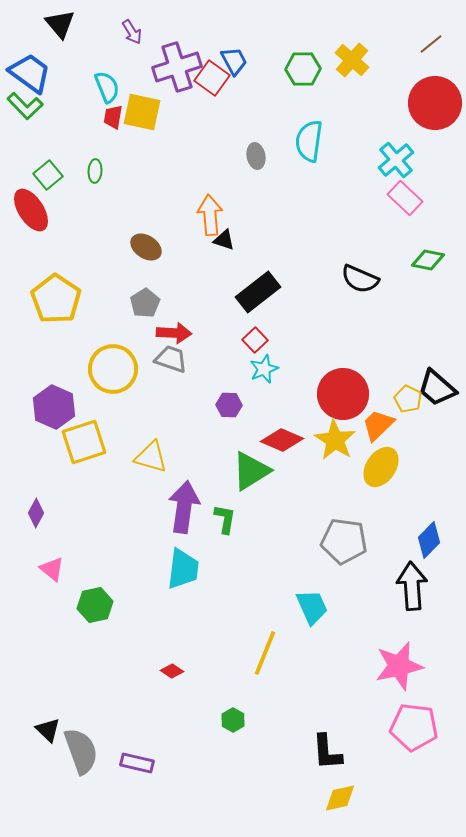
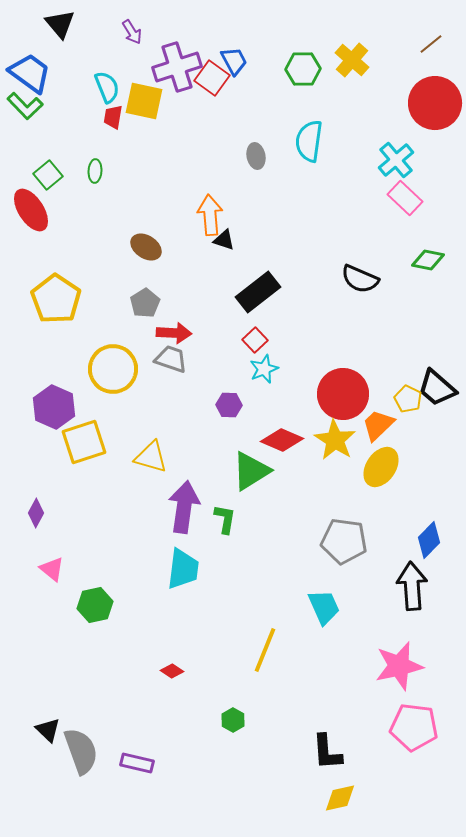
yellow square at (142, 112): moved 2 px right, 11 px up
cyan trapezoid at (312, 607): moved 12 px right
yellow line at (265, 653): moved 3 px up
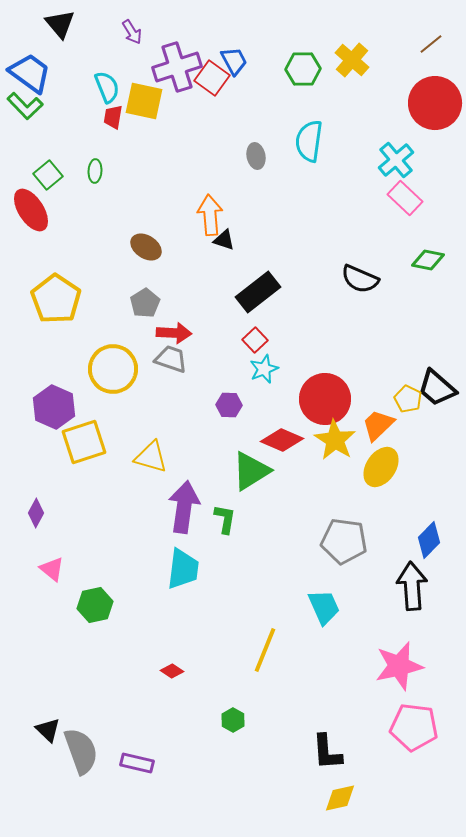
red circle at (343, 394): moved 18 px left, 5 px down
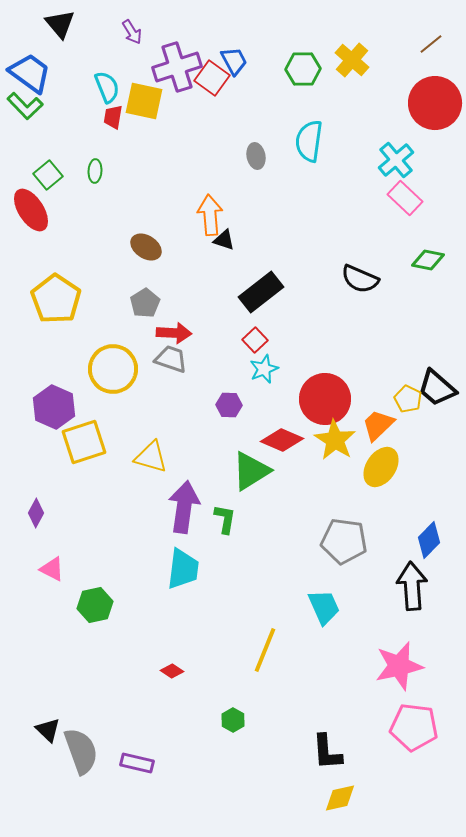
black rectangle at (258, 292): moved 3 px right
pink triangle at (52, 569): rotated 12 degrees counterclockwise
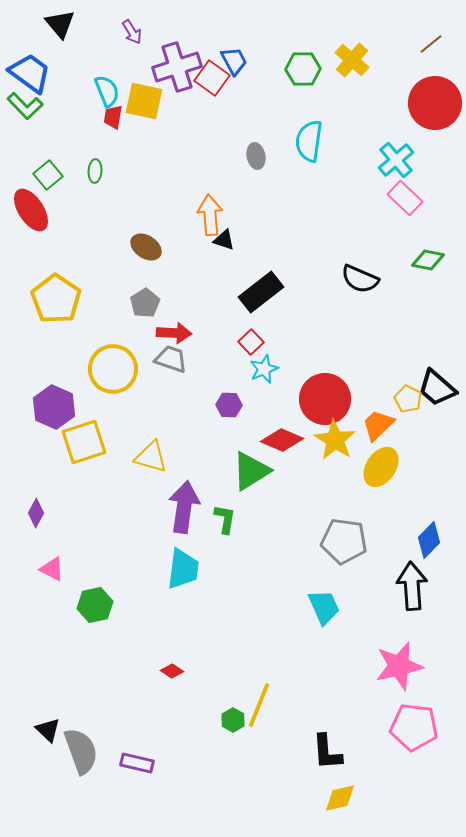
cyan semicircle at (107, 87): moved 4 px down
red square at (255, 340): moved 4 px left, 2 px down
yellow line at (265, 650): moved 6 px left, 55 px down
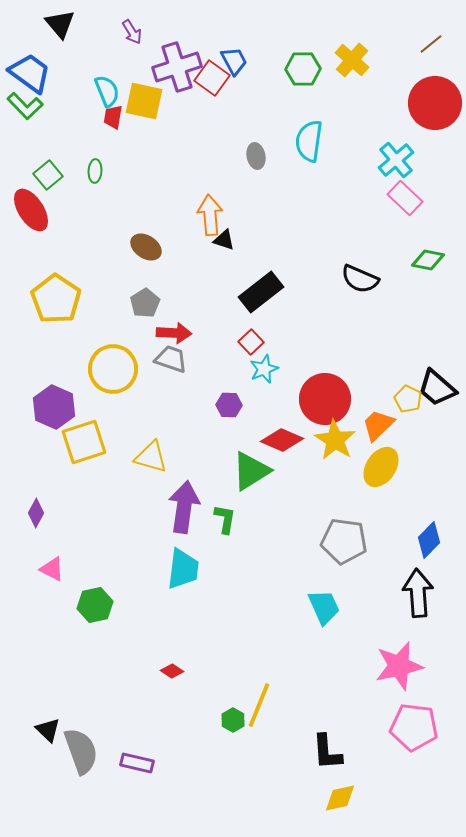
black arrow at (412, 586): moved 6 px right, 7 px down
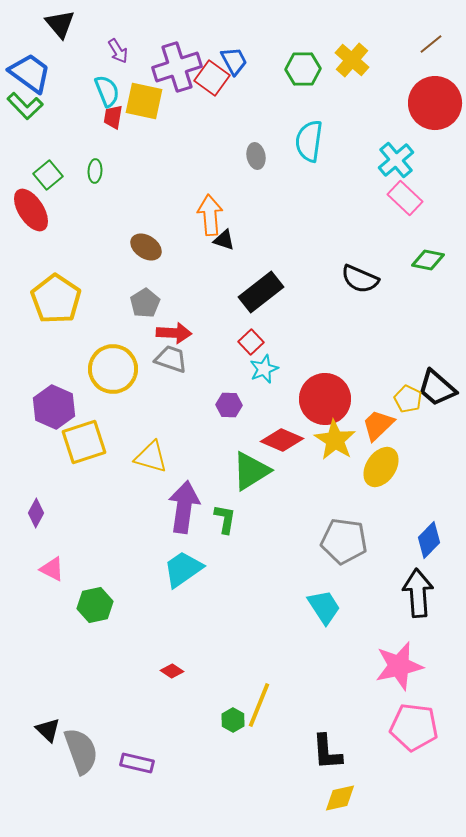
purple arrow at (132, 32): moved 14 px left, 19 px down
cyan trapezoid at (183, 569): rotated 132 degrees counterclockwise
cyan trapezoid at (324, 607): rotated 9 degrees counterclockwise
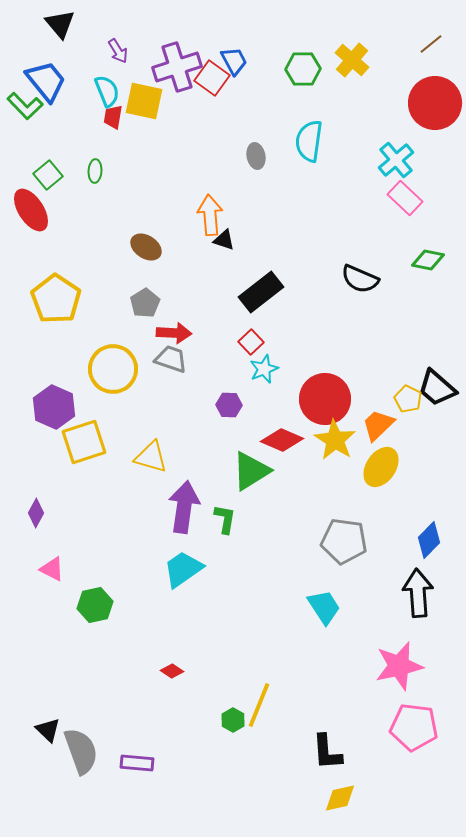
blue trapezoid at (30, 73): moved 16 px right, 8 px down; rotated 15 degrees clockwise
purple rectangle at (137, 763): rotated 8 degrees counterclockwise
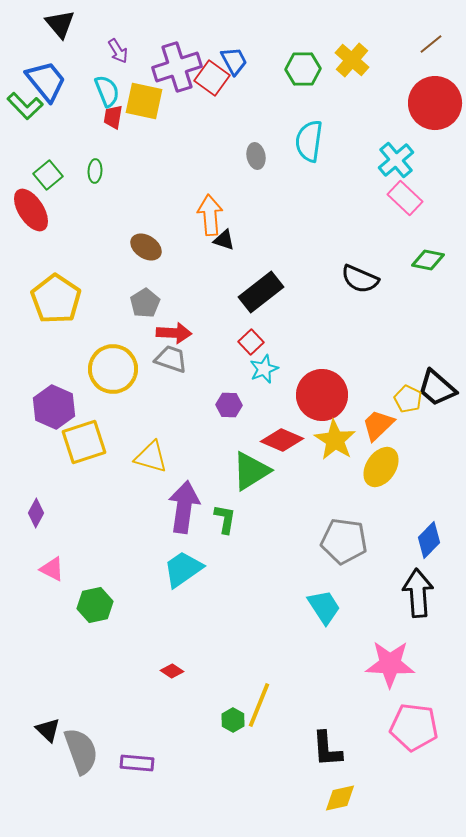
red circle at (325, 399): moved 3 px left, 4 px up
pink star at (399, 666): moved 9 px left, 2 px up; rotated 15 degrees clockwise
black L-shape at (327, 752): moved 3 px up
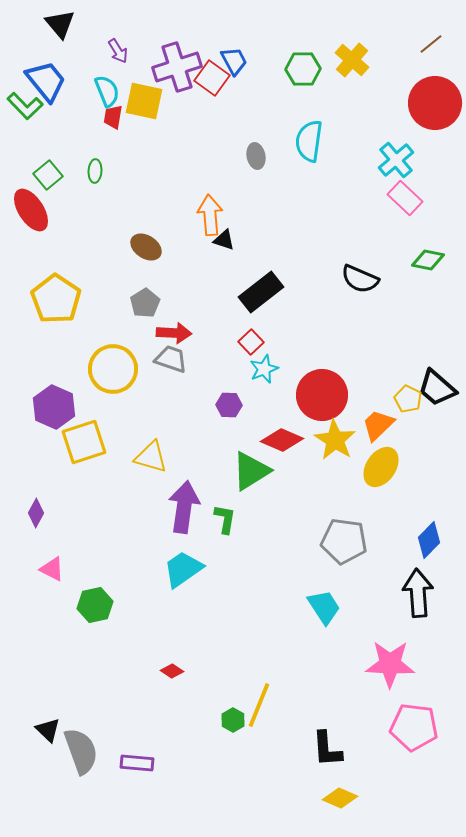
yellow diamond at (340, 798): rotated 36 degrees clockwise
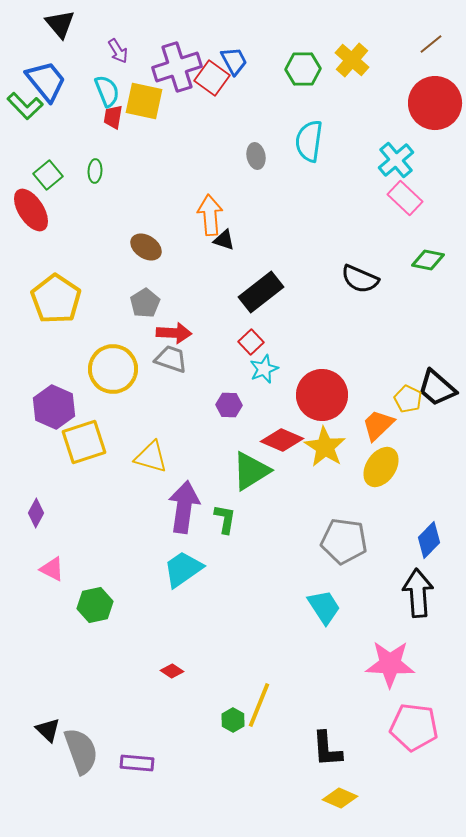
yellow star at (335, 440): moved 10 px left, 7 px down
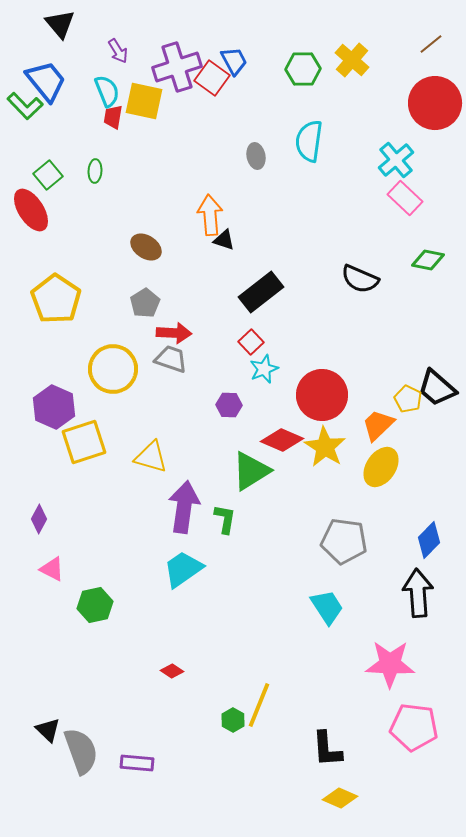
purple diamond at (36, 513): moved 3 px right, 6 px down
cyan trapezoid at (324, 607): moved 3 px right
